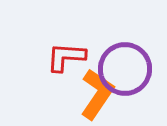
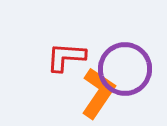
orange L-shape: moved 1 px right, 1 px up
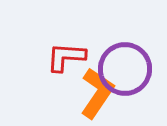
orange L-shape: moved 1 px left
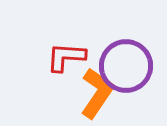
purple circle: moved 1 px right, 3 px up
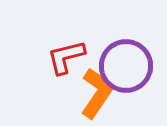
red L-shape: rotated 18 degrees counterclockwise
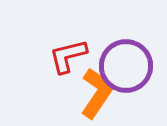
red L-shape: moved 2 px right, 1 px up
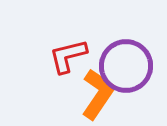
orange L-shape: moved 1 px right, 1 px down
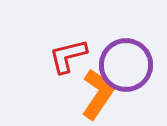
purple circle: moved 1 px up
